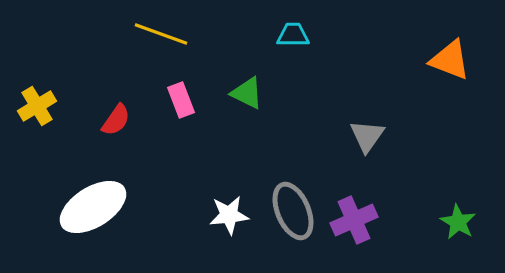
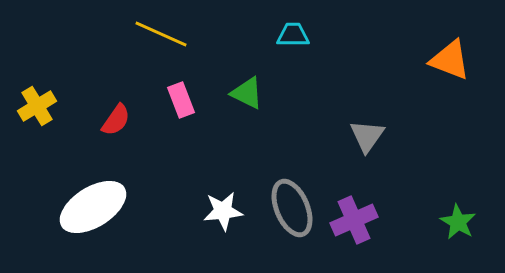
yellow line: rotated 4 degrees clockwise
gray ellipse: moved 1 px left, 3 px up
white star: moved 6 px left, 4 px up
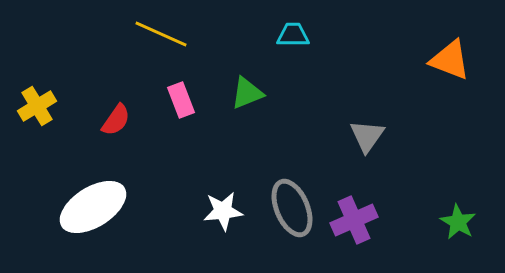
green triangle: rotated 48 degrees counterclockwise
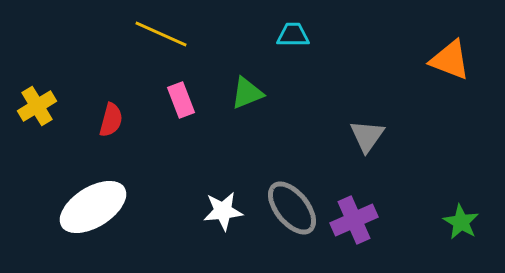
red semicircle: moved 5 px left; rotated 20 degrees counterclockwise
gray ellipse: rotated 16 degrees counterclockwise
green star: moved 3 px right
